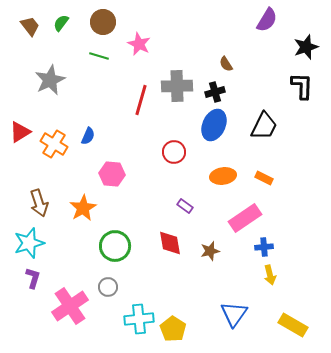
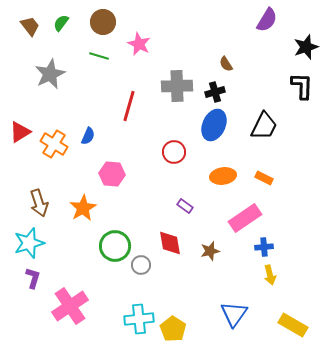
gray star: moved 6 px up
red line: moved 12 px left, 6 px down
gray circle: moved 33 px right, 22 px up
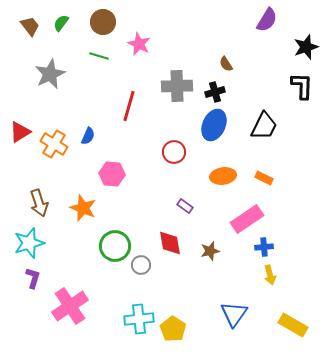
orange star: rotated 20 degrees counterclockwise
pink rectangle: moved 2 px right, 1 px down
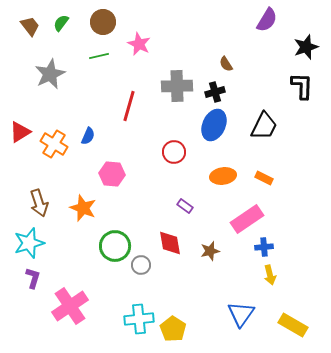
green line: rotated 30 degrees counterclockwise
blue triangle: moved 7 px right
